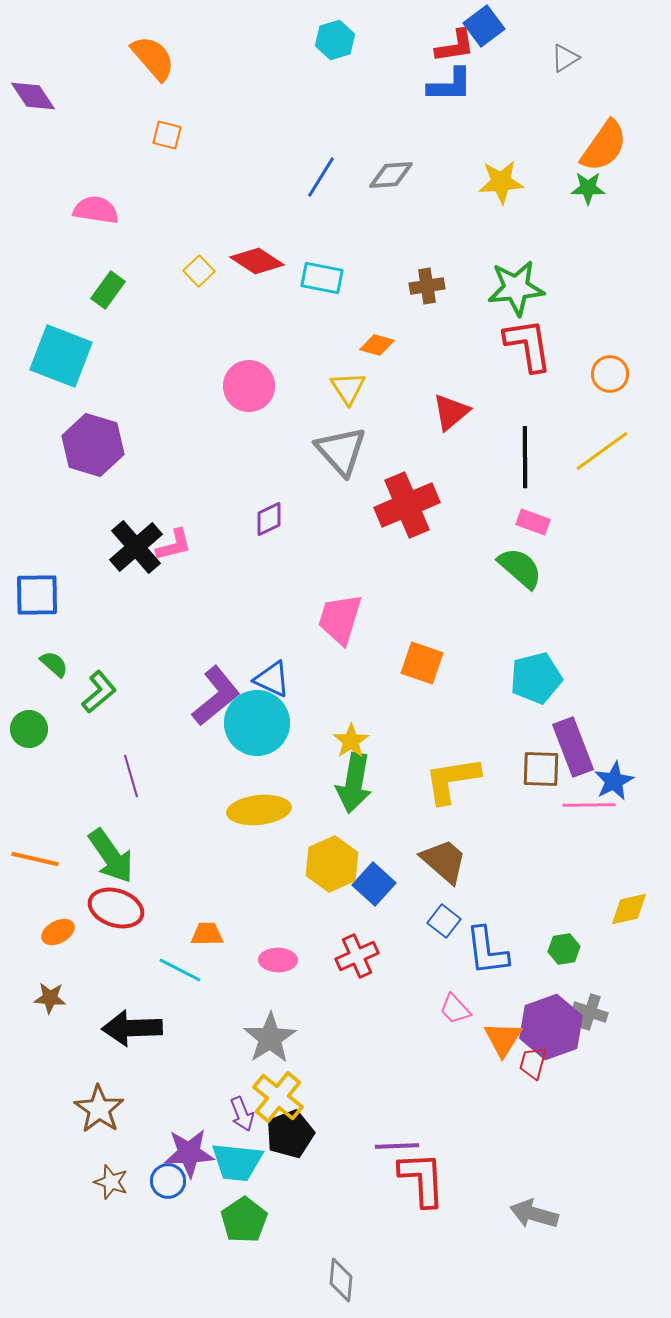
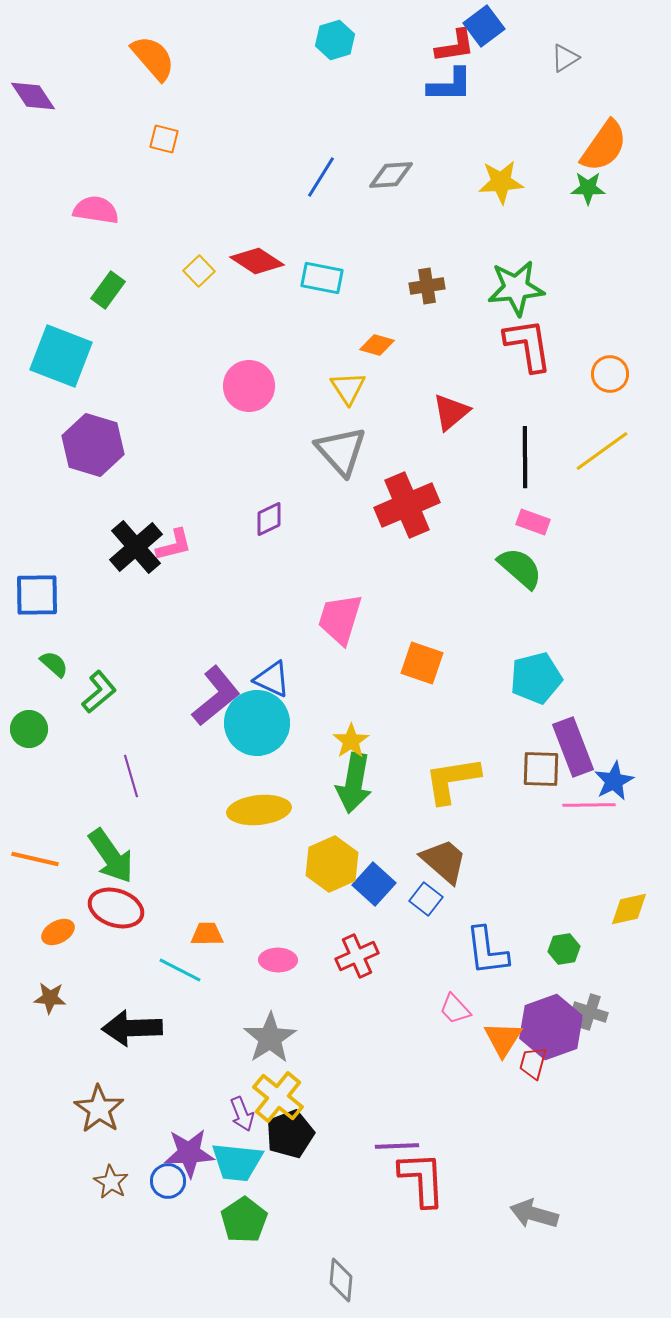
orange square at (167, 135): moved 3 px left, 4 px down
blue square at (444, 921): moved 18 px left, 22 px up
brown star at (111, 1182): rotated 12 degrees clockwise
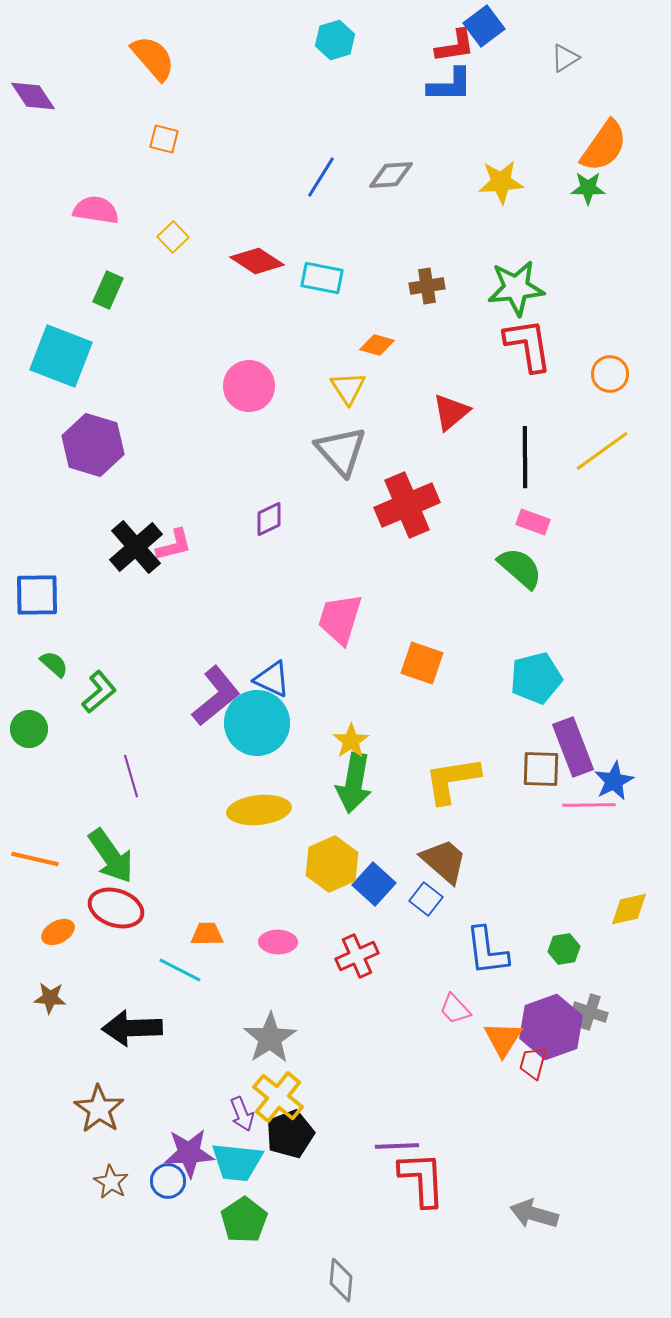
yellow square at (199, 271): moved 26 px left, 34 px up
green rectangle at (108, 290): rotated 12 degrees counterclockwise
pink ellipse at (278, 960): moved 18 px up
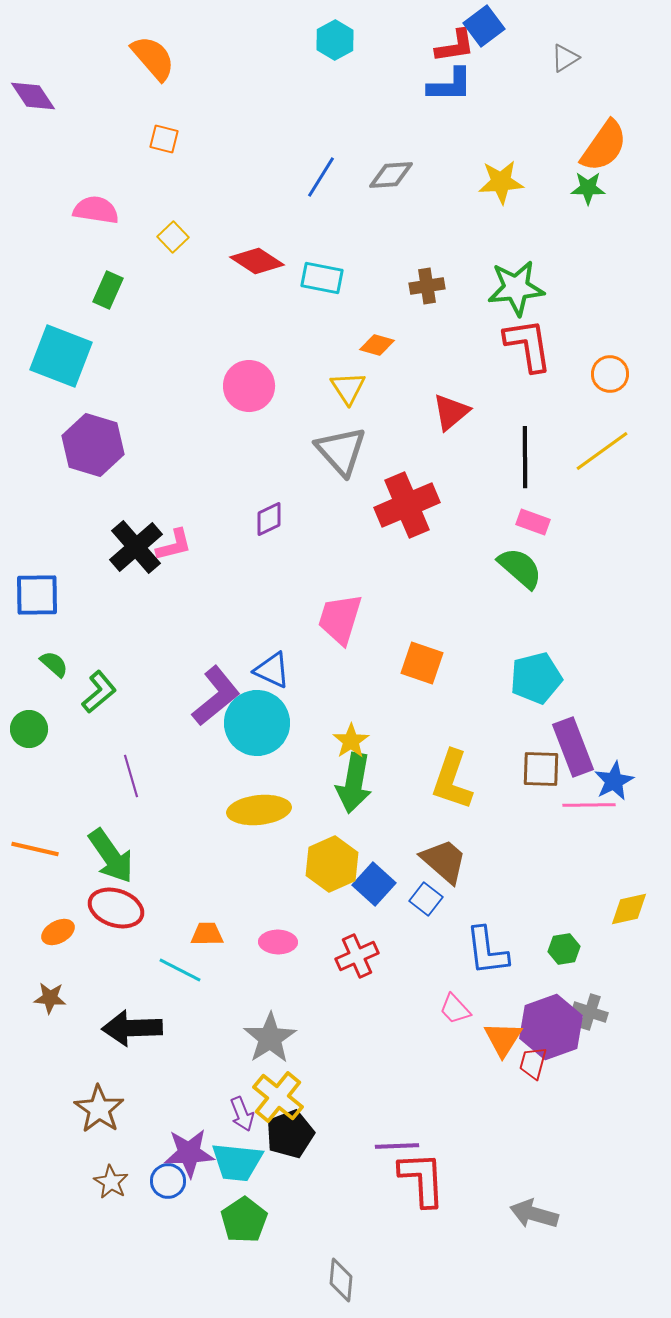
cyan hexagon at (335, 40): rotated 12 degrees counterclockwise
blue triangle at (272, 679): moved 9 px up
yellow L-shape at (452, 780): rotated 62 degrees counterclockwise
orange line at (35, 859): moved 10 px up
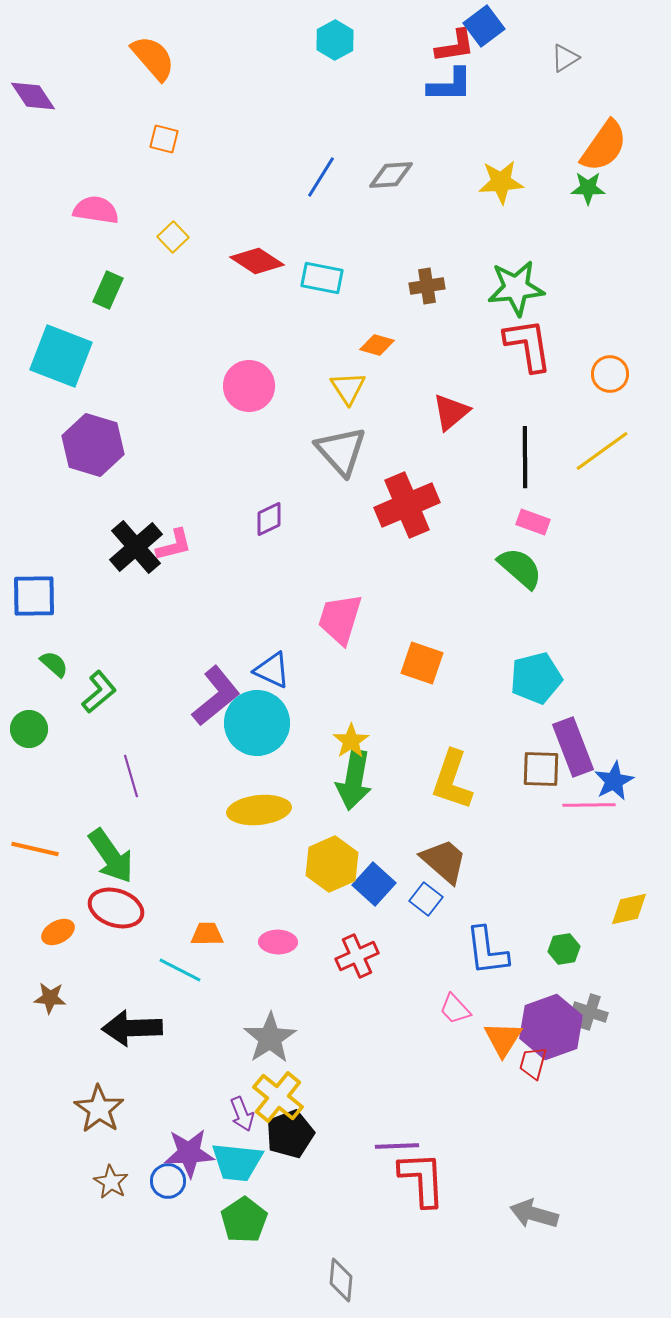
blue square at (37, 595): moved 3 px left, 1 px down
green arrow at (354, 783): moved 3 px up
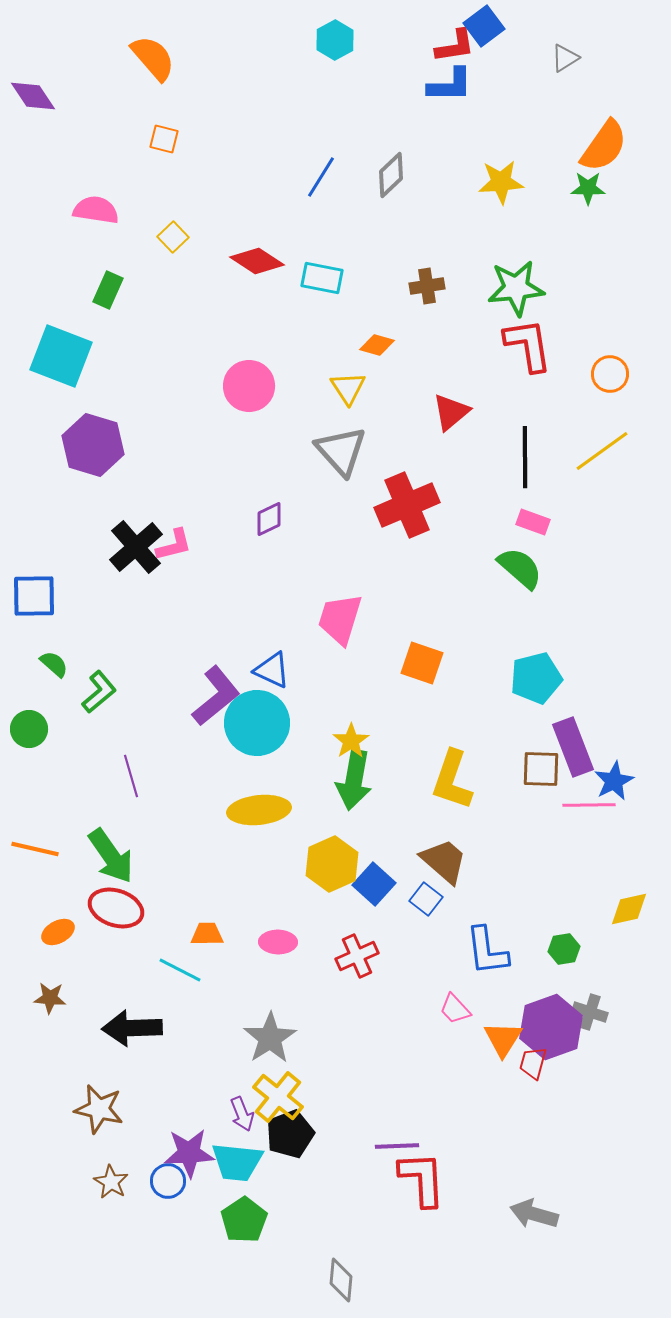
gray diamond at (391, 175): rotated 39 degrees counterclockwise
brown star at (99, 1109): rotated 21 degrees counterclockwise
